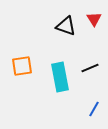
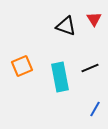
orange square: rotated 15 degrees counterclockwise
blue line: moved 1 px right
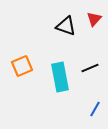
red triangle: rotated 14 degrees clockwise
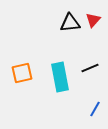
red triangle: moved 1 px left, 1 px down
black triangle: moved 4 px right, 3 px up; rotated 25 degrees counterclockwise
orange square: moved 7 px down; rotated 10 degrees clockwise
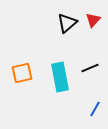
black triangle: moved 3 px left; rotated 35 degrees counterclockwise
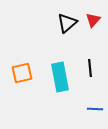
black line: rotated 72 degrees counterclockwise
blue line: rotated 63 degrees clockwise
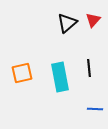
black line: moved 1 px left
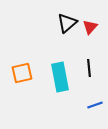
red triangle: moved 3 px left, 7 px down
blue line: moved 4 px up; rotated 21 degrees counterclockwise
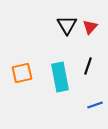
black triangle: moved 2 px down; rotated 20 degrees counterclockwise
black line: moved 1 px left, 2 px up; rotated 24 degrees clockwise
